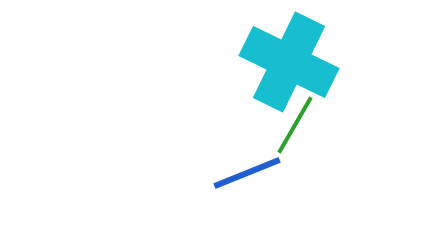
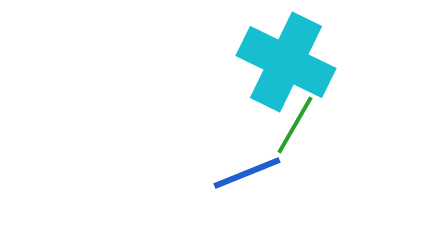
cyan cross: moved 3 px left
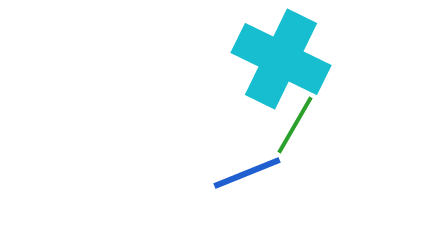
cyan cross: moved 5 px left, 3 px up
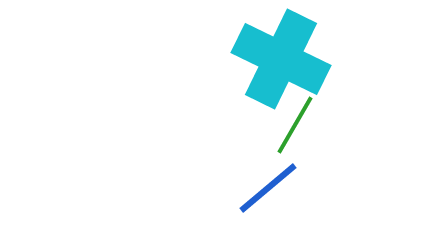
blue line: moved 21 px right, 15 px down; rotated 18 degrees counterclockwise
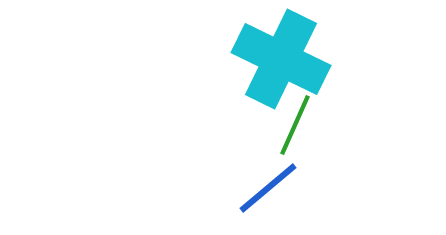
green line: rotated 6 degrees counterclockwise
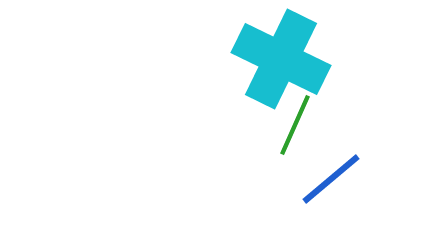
blue line: moved 63 px right, 9 px up
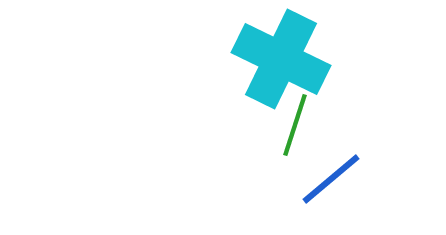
green line: rotated 6 degrees counterclockwise
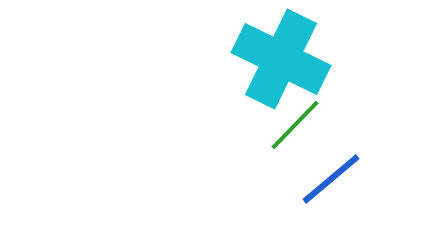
green line: rotated 26 degrees clockwise
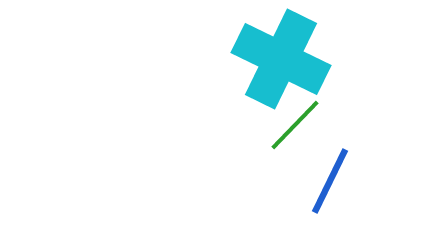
blue line: moved 1 px left, 2 px down; rotated 24 degrees counterclockwise
